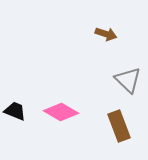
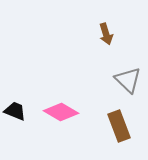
brown arrow: rotated 55 degrees clockwise
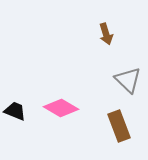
pink diamond: moved 4 px up
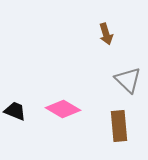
pink diamond: moved 2 px right, 1 px down
brown rectangle: rotated 16 degrees clockwise
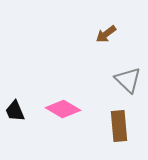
brown arrow: rotated 70 degrees clockwise
black trapezoid: rotated 135 degrees counterclockwise
